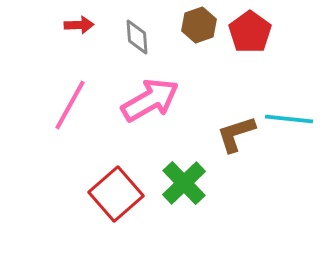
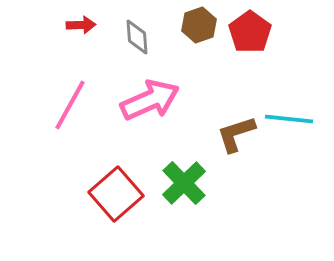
red arrow: moved 2 px right
pink arrow: rotated 6 degrees clockwise
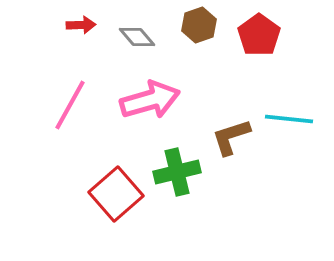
red pentagon: moved 9 px right, 3 px down
gray diamond: rotated 36 degrees counterclockwise
pink arrow: rotated 8 degrees clockwise
brown L-shape: moved 5 px left, 3 px down
green cross: moved 7 px left, 11 px up; rotated 30 degrees clockwise
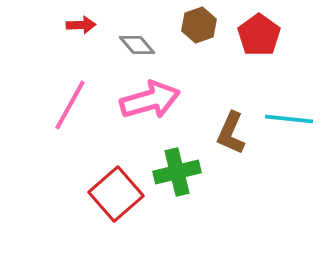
gray diamond: moved 8 px down
brown L-shape: moved 4 px up; rotated 48 degrees counterclockwise
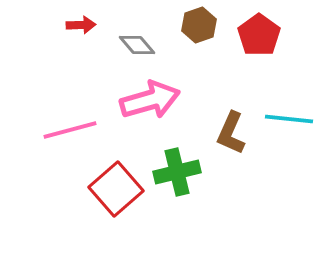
pink line: moved 25 px down; rotated 46 degrees clockwise
red square: moved 5 px up
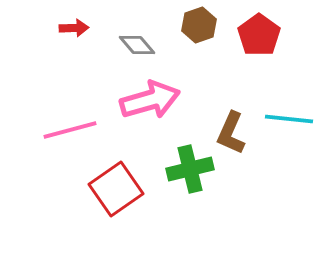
red arrow: moved 7 px left, 3 px down
green cross: moved 13 px right, 3 px up
red square: rotated 6 degrees clockwise
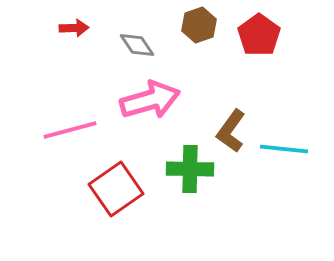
gray diamond: rotated 6 degrees clockwise
cyan line: moved 5 px left, 30 px down
brown L-shape: moved 2 px up; rotated 12 degrees clockwise
green cross: rotated 15 degrees clockwise
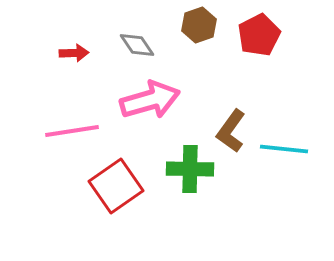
red arrow: moved 25 px down
red pentagon: rotated 9 degrees clockwise
pink line: moved 2 px right, 1 px down; rotated 6 degrees clockwise
red square: moved 3 px up
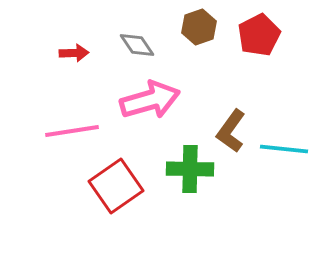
brown hexagon: moved 2 px down
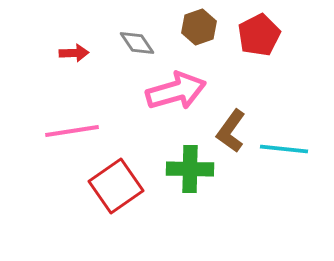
gray diamond: moved 2 px up
pink arrow: moved 26 px right, 9 px up
